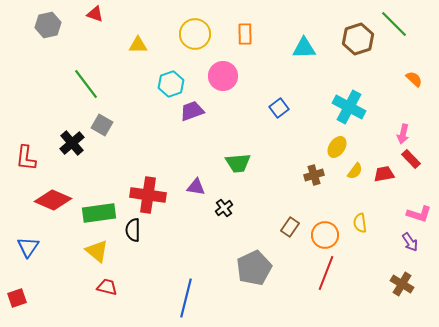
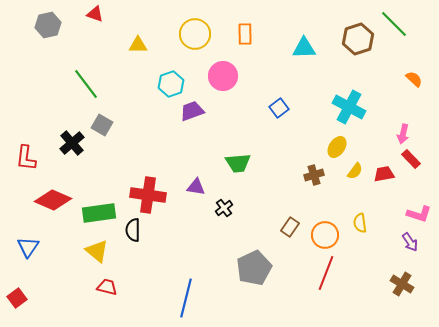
red square at (17, 298): rotated 18 degrees counterclockwise
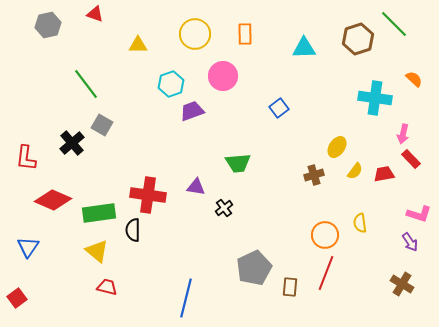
cyan cross at (349, 107): moved 26 px right, 9 px up; rotated 20 degrees counterclockwise
brown rectangle at (290, 227): moved 60 px down; rotated 30 degrees counterclockwise
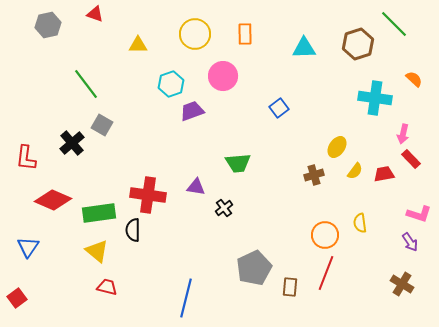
brown hexagon at (358, 39): moved 5 px down
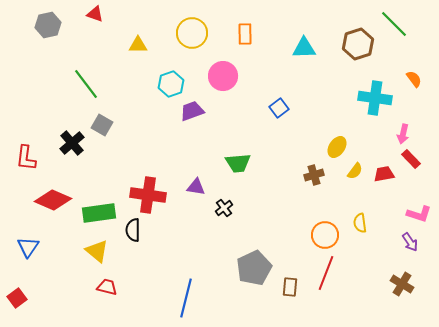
yellow circle at (195, 34): moved 3 px left, 1 px up
orange semicircle at (414, 79): rotated 12 degrees clockwise
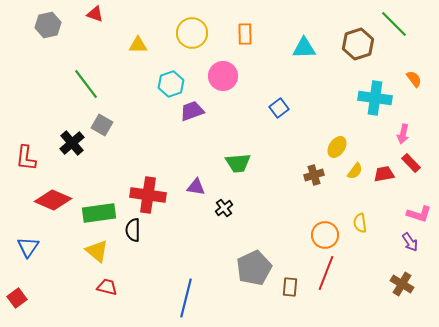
red rectangle at (411, 159): moved 4 px down
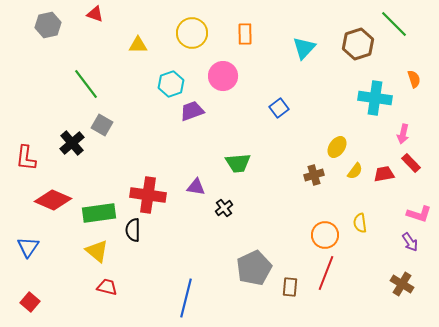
cyan triangle at (304, 48): rotated 45 degrees counterclockwise
orange semicircle at (414, 79): rotated 18 degrees clockwise
red square at (17, 298): moved 13 px right, 4 px down; rotated 12 degrees counterclockwise
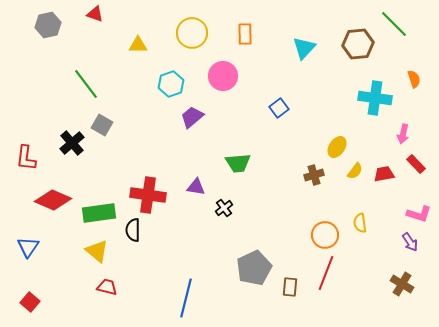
brown hexagon at (358, 44): rotated 12 degrees clockwise
purple trapezoid at (192, 111): moved 6 px down; rotated 20 degrees counterclockwise
red rectangle at (411, 163): moved 5 px right, 1 px down
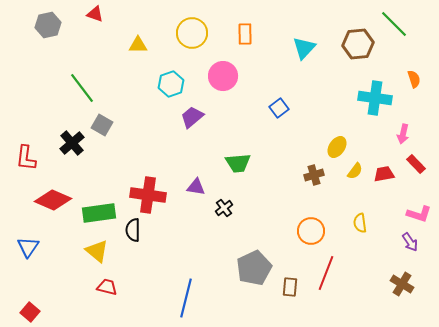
green line at (86, 84): moved 4 px left, 4 px down
orange circle at (325, 235): moved 14 px left, 4 px up
red square at (30, 302): moved 10 px down
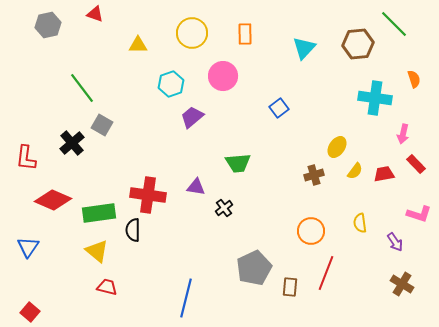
purple arrow at (410, 242): moved 15 px left
